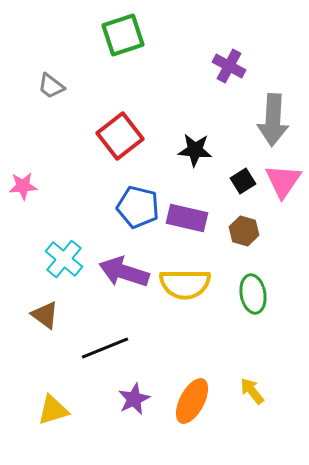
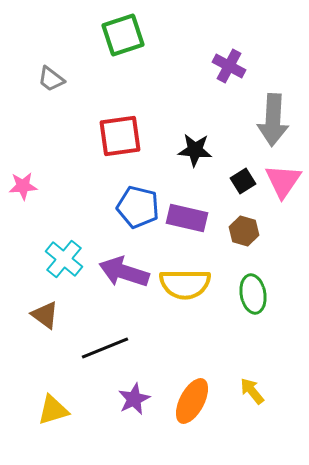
gray trapezoid: moved 7 px up
red square: rotated 30 degrees clockwise
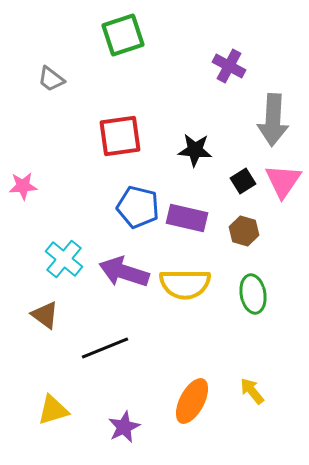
purple star: moved 10 px left, 28 px down
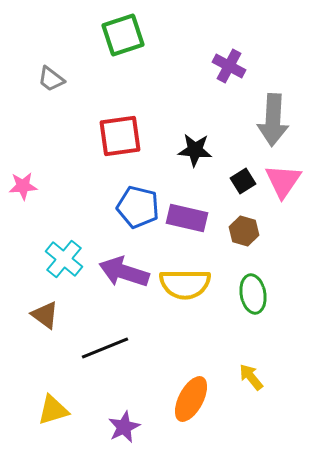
yellow arrow: moved 1 px left, 14 px up
orange ellipse: moved 1 px left, 2 px up
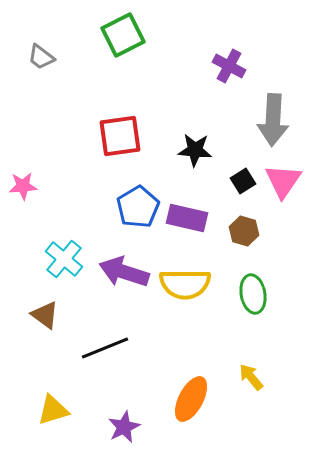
green square: rotated 9 degrees counterclockwise
gray trapezoid: moved 10 px left, 22 px up
blue pentagon: rotated 27 degrees clockwise
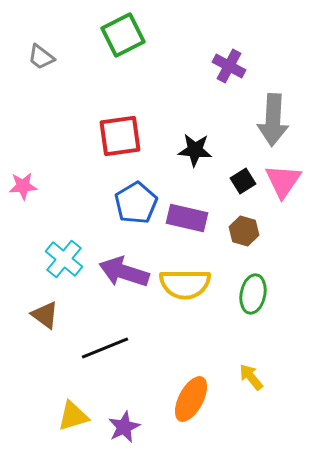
blue pentagon: moved 2 px left, 4 px up
green ellipse: rotated 21 degrees clockwise
yellow triangle: moved 20 px right, 6 px down
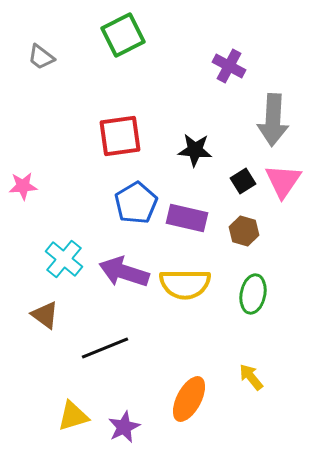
orange ellipse: moved 2 px left
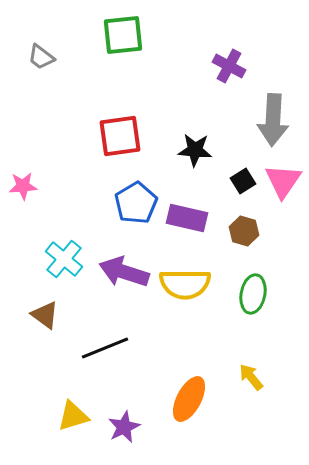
green square: rotated 21 degrees clockwise
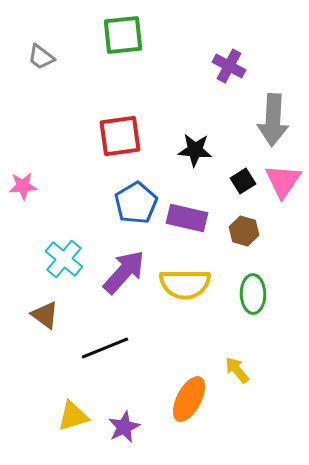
purple arrow: rotated 114 degrees clockwise
green ellipse: rotated 12 degrees counterclockwise
yellow arrow: moved 14 px left, 7 px up
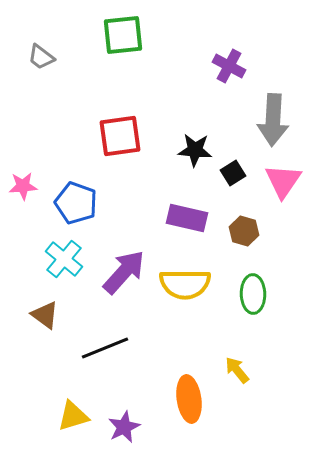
black square: moved 10 px left, 8 px up
blue pentagon: moved 60 px left; rotated 21 degrees counterclockwise
orange ellipse: rotated 36 degrees counterclockwise
